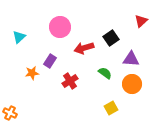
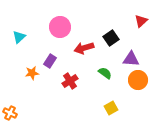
orange circle: moved 6 px right, 4 px up
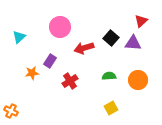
black square: rotated 14 degrees counterclockwise
purple triangle: moved 2 px right, 16 px up
green semicircle: moved 4 px right, 3 px down; rotated 40 degrees counterclockwise
orange cross: moved 1 px right, 2 px up
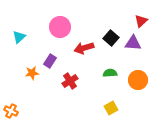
green semicircle: moved 1 px right, 3 px up
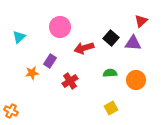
orange circle: moved 2 px left
